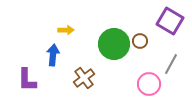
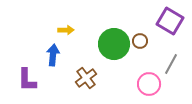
brown cross: moved 2 px right
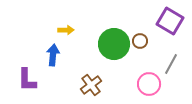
brown cross: moved 5 px right, 7 px down
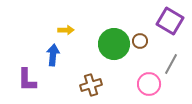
brown cross: rotated 20 degrees clockwise
